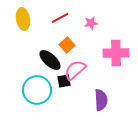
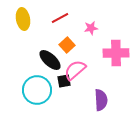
pink star: moved 5 px down
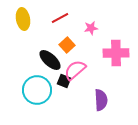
black square: rotated 32 degrees clockwise
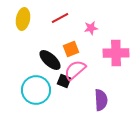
yellow ellipse: rotated 20 degrees clockwise
orange square: moved 4 px right, 4 px down; rotated 21 degrees clockwise
cyan circle: moved 1 px left
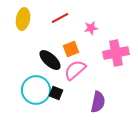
pink cross: rotated 10 degrees counterclockwise
black square: moved 8 px left, 12 px down
purple semicircle: moved 3 px left, 2 px down; rotated 15 degrees clockwise
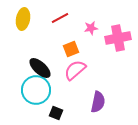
pink cross: moved 2 px right, 15 px up
black ellipse: moved 10 px left, 8 px down
black square: moved 20 px down
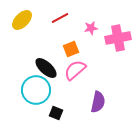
yellow ellipse: moved 1 px left, 1 px down; rotated 35 degrees clockwise
black ellipse: moved 6 px right
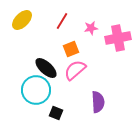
red line: moved 2 px right, 3 px down; rotated 30 degrees counterclockwise
purple semicircle: rotated 15 degrees counterclockwise
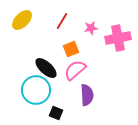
purple semicircle: moved 11 px left, 7 px up
